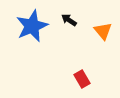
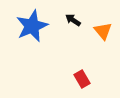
black arrow: moved 4 px right
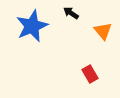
black arrow: moved 2 px left, 7 px up
red rectangle: moved 8 px right, 5 px up
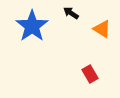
blue star: rotated 12 degrees counterclockwise
orange triangle: moved 1 px left, 2 px up; rotated 18 degrees counterclockwise
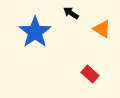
blue star: moved 3 px right, 6 px down
red rectangle: rotated 18 degrees counterclockwise
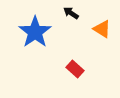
red rectangle: moved 15 px left, 5 px up
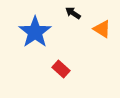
black arrow: moved 2 px right
red rectangle: moved 14 px left
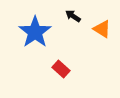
black arrow: moved 3 px down
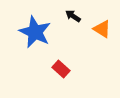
blue star: rotated 12 degrees counterclockwise
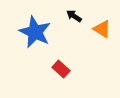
black arrow: moved 1 px right
